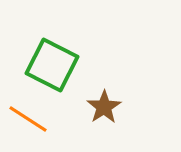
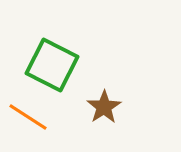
orange line: moved 2 px up
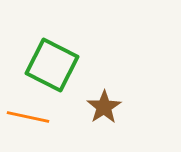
orange line: rotated 21 degrees counterclockwise
